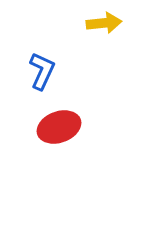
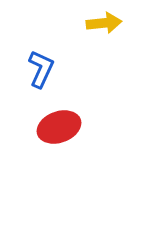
blue L-shape: moved 1 px left, 2 px up
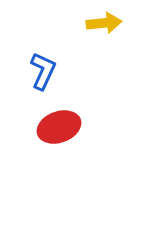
blue L-shape: moved 2 px right, 2 px down
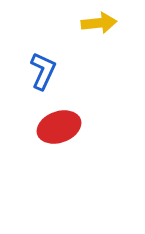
yellow arrow: moved 5 px left
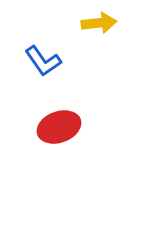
blue L-shape: moved 10 px up; rotated 120 degrees clockwise
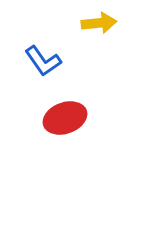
red ellipse: moved 6 px right, 9 px up
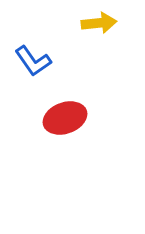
blue L-shape: moved 10 px left
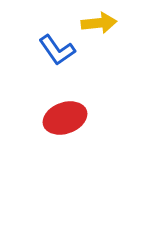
blue L-shape: moved 24 px right, 11 px up
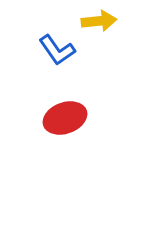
yellow arrow: moved 2 px up
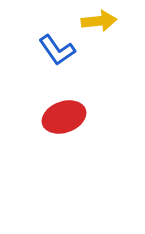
red ellipse: moved 1 px left, 1 px up
